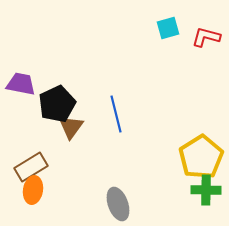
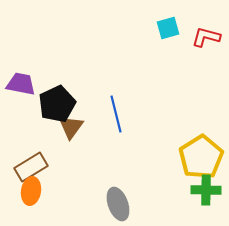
orange ellipse: moved 2 px left, 1 px down
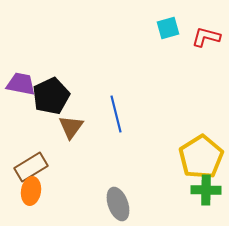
black pentagon: moved 6 px left, 8 px up
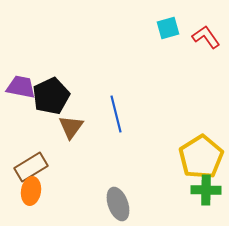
red L-shape: rotated 40 degrees clockwise
purple trapezoid: moved 3 px down
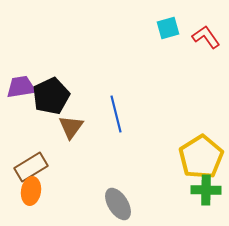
purple trapezoid: rotated 20 degrees counterclockwise
gray ellipse: rotated 12 degrees counterclockwise
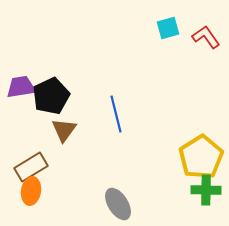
brown triangle: moved 7 px left, 3 px down
